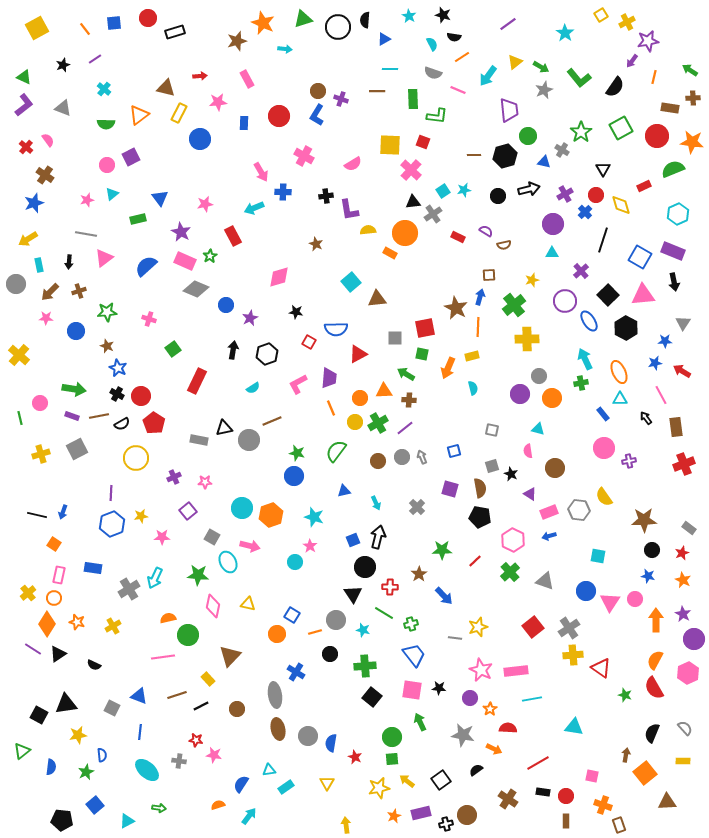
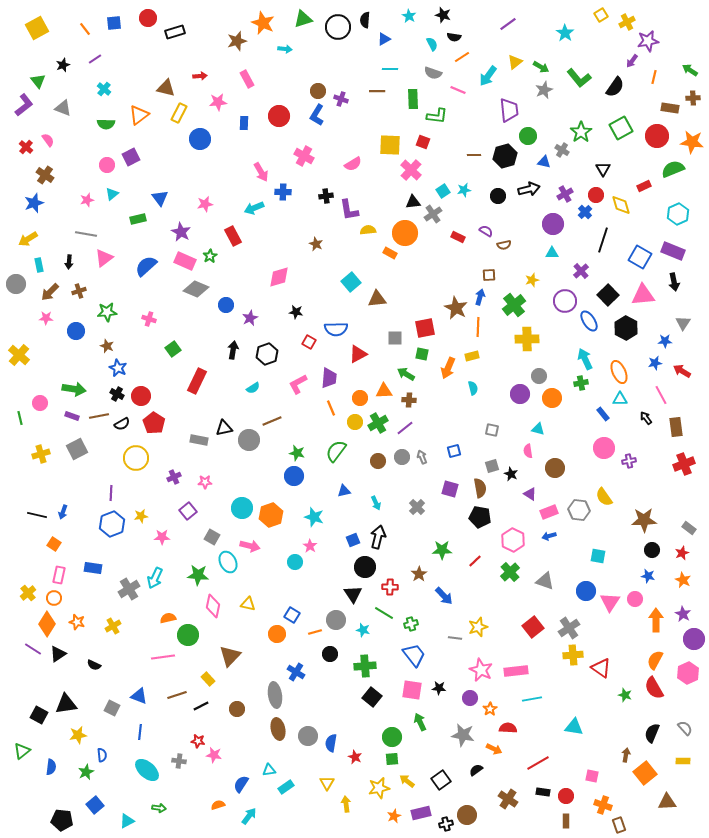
green triangle at (24, 77): moved 14 px right, 4 px down; rotated 28 degrees clockwise
red star at (196, 740): moved 2 px right, 1 px down
yellow arrow at (346, 825): moved 21 px up
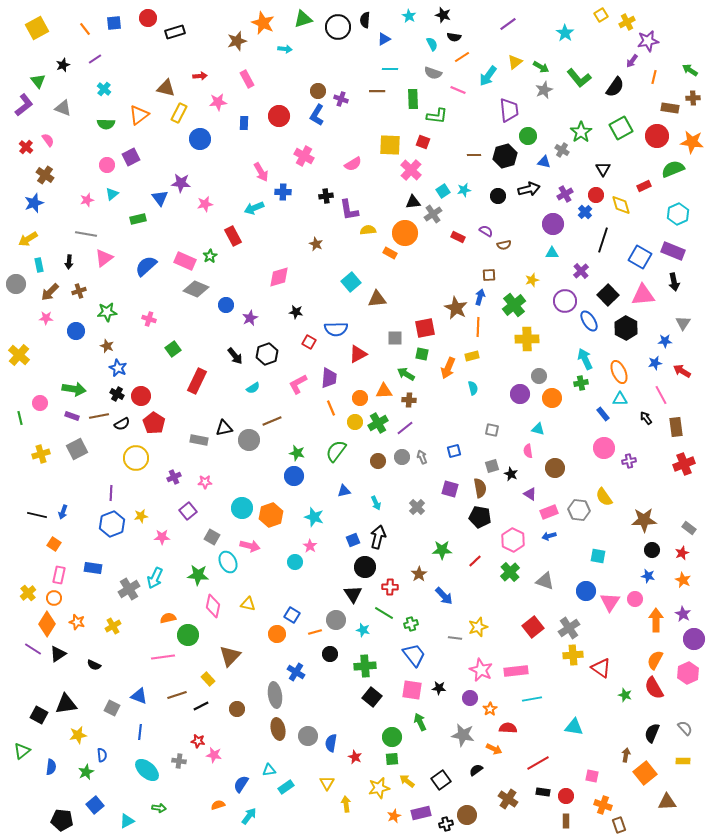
purple star at (181, 232): moved 49 px up; rotated 24 degrees counterclockwise
black arrow at (233, 350): moved 2 px right, 6 px down; rotated 132 degrees clockwise
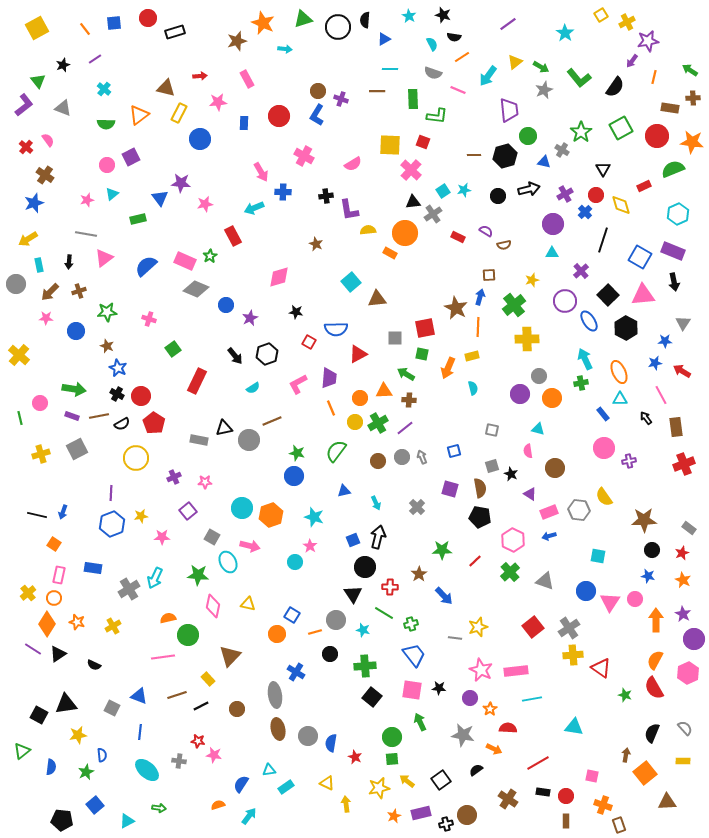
yellow triangle at (327, 783): rotated 35 degrees counterclockwise
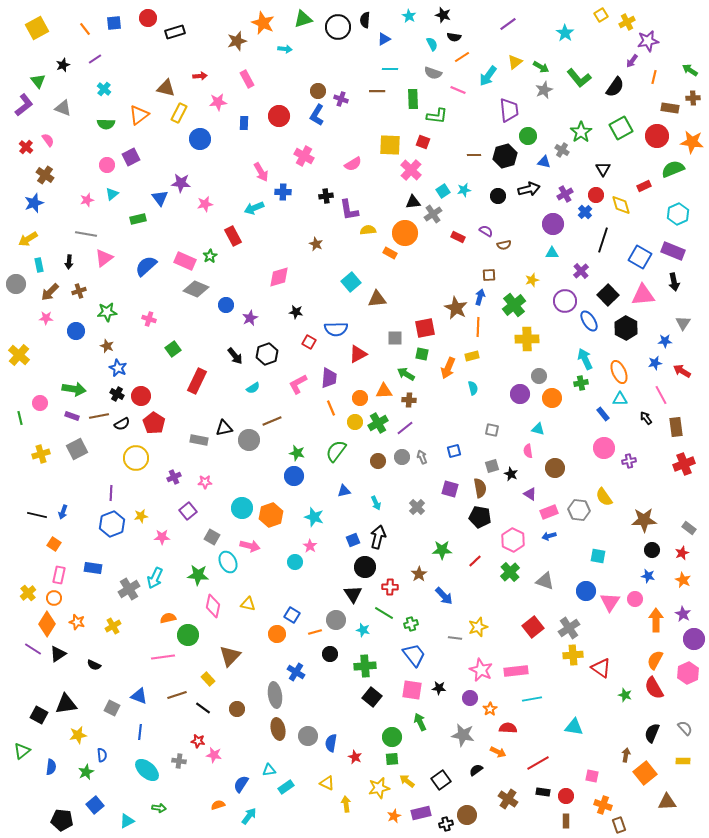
black line at (201, 706): moved 2 px right, 2 px down; rotated 63 degrees clockwise
orange arrow at (494, 749): moved 4 px right, 3 px down
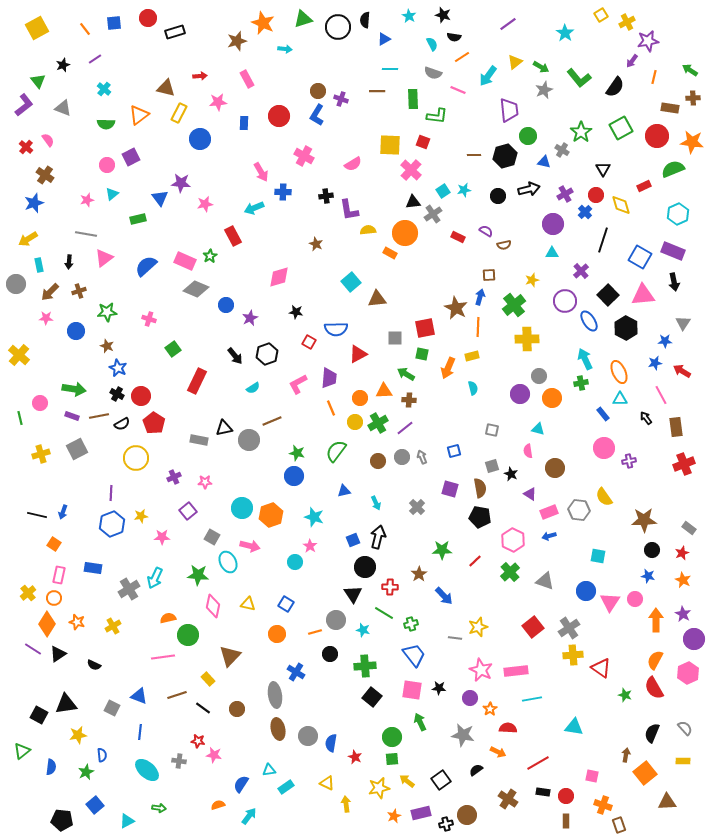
blue square at (292, 615): moved 6 px left, 11 px up
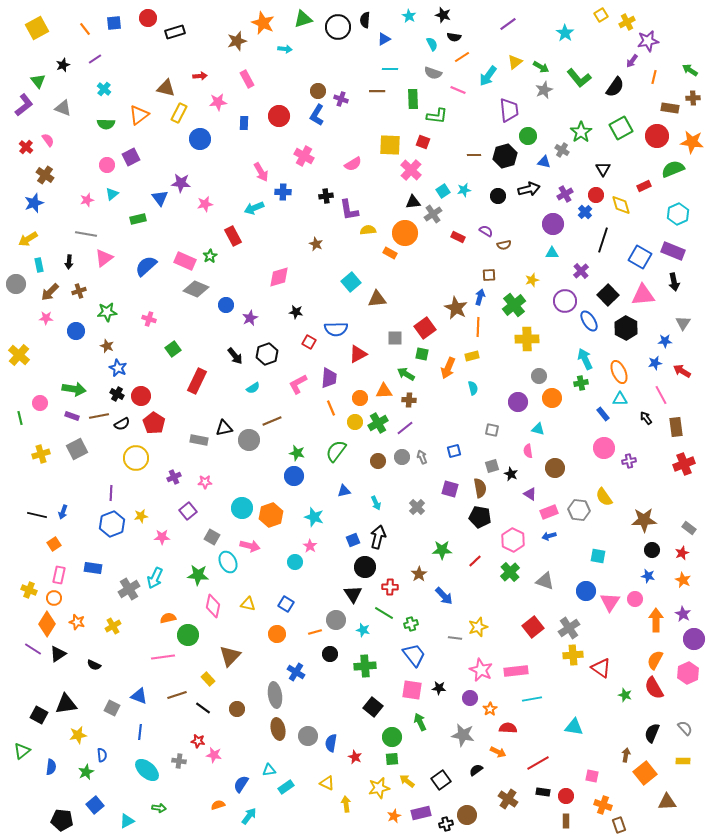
red square at (425, 328): rotated 25 degrees counterclockwise
purple circle at (520, 394): moved 2 px left, 8 px down
orange square at (54, 544): rotated 24 degrees clockwise
yellow cross at (28, 593): moved 1 px right, 3 px up; rotated 28 degrees counterclockwise
black square at (372, 697): moved 1 px right, 10 px down
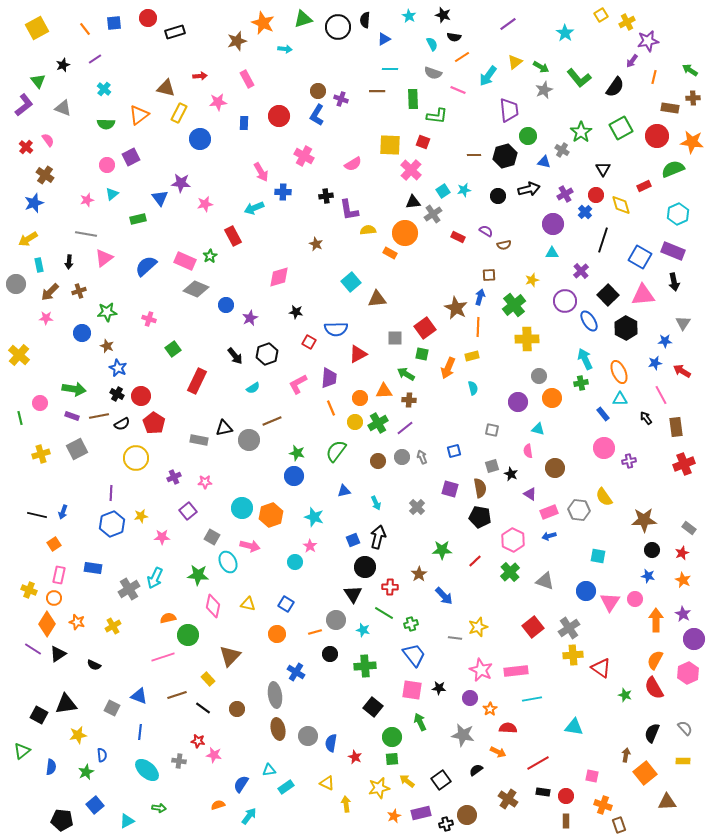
blue circle at (76, 331): moved 6 px right, 2 px down
pink line at (163, 657): rotated 10 degrees counterclockwise
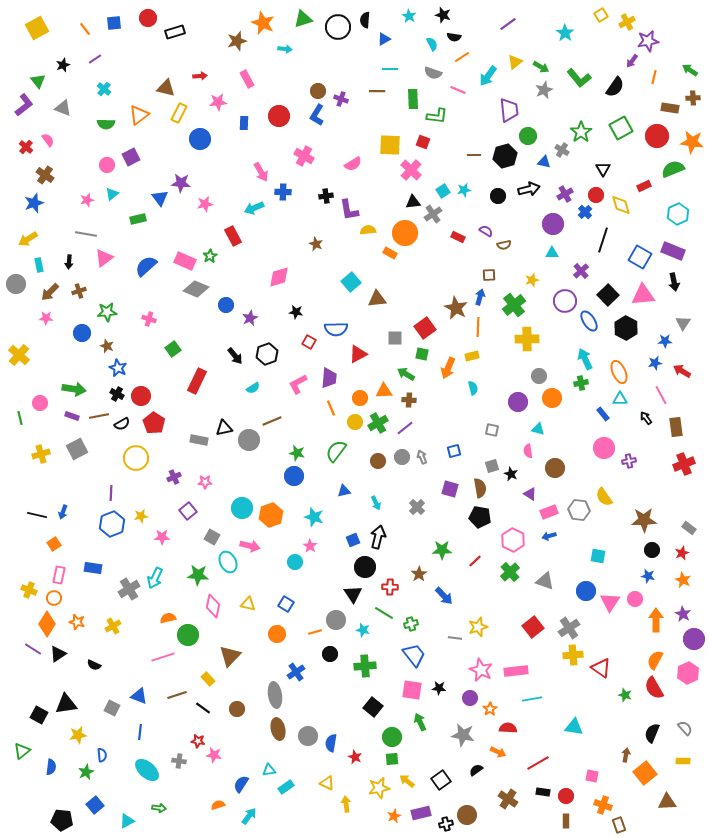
blue cross at (296, 672): rotated 24 degrees clockwise
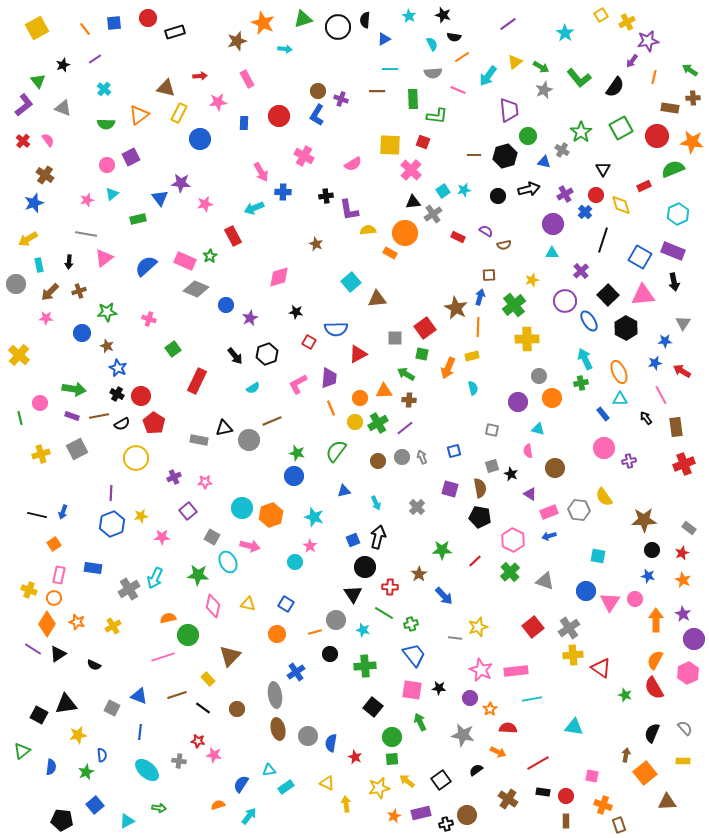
gray semicircle at (433, 73): rotated 24 degrees counterclockwise
red cross at (26, 147): moved 3 px left, 6 px up
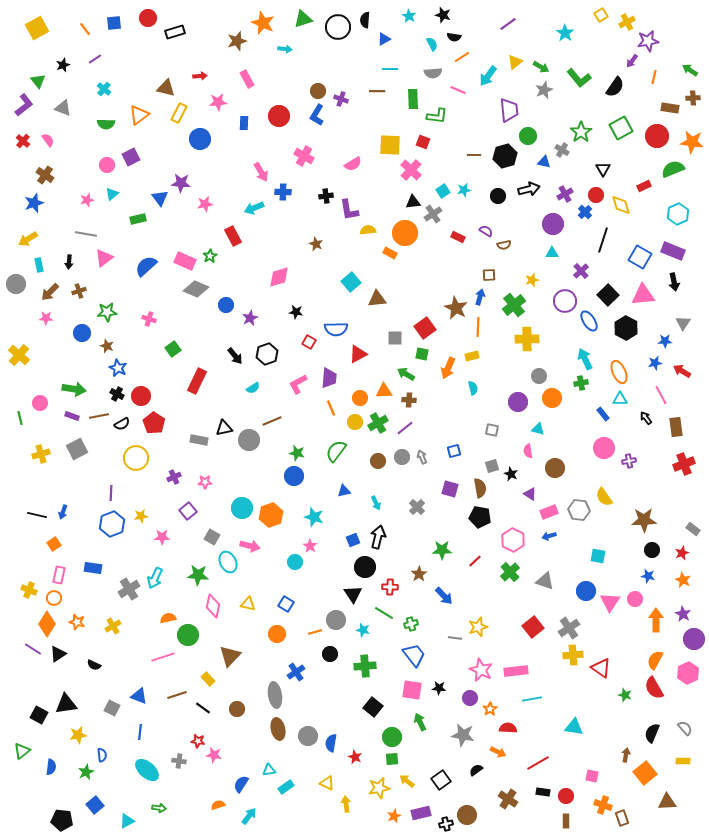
gray rectangle at (689, 528): moved 4 px right, 1 px down
brown rectangle at (619, 825): moved 3 px right, 7 px up
